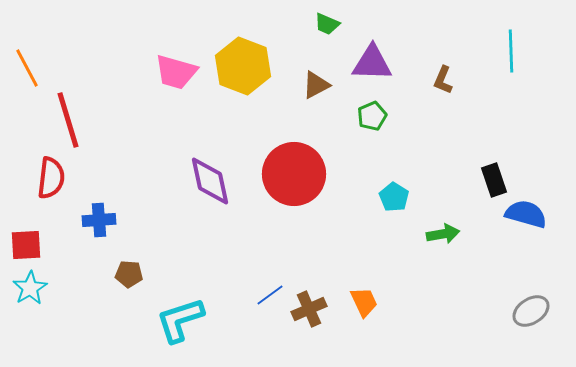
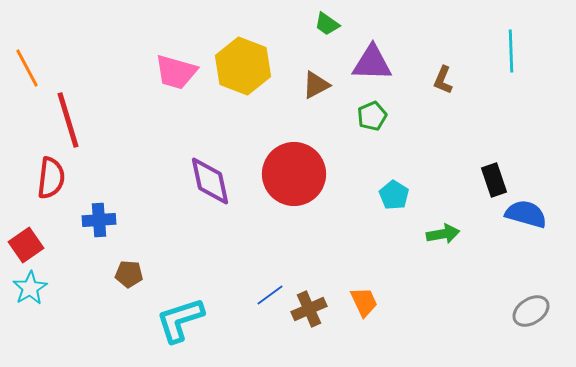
green trapezoid: rotated 12 degrees clockwise
cyan pentagon: moved 2 px up
red square: rotated 32 degrees counterclockwise
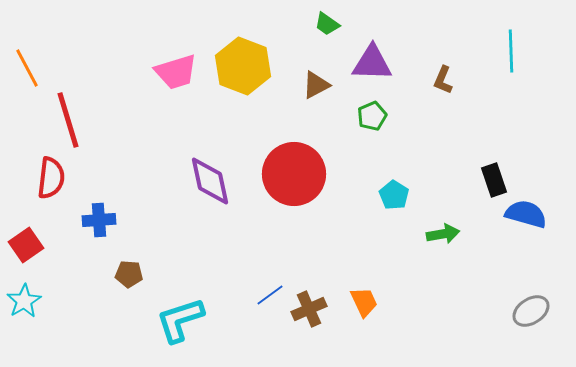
pink trapezoid: rotated 33 degrees counterclockwise
cyan star: moved 6 px left, 13 px down
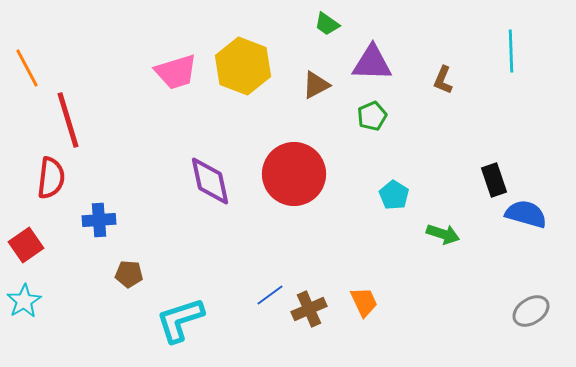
green arrow: rotated 28 degrees clockwise
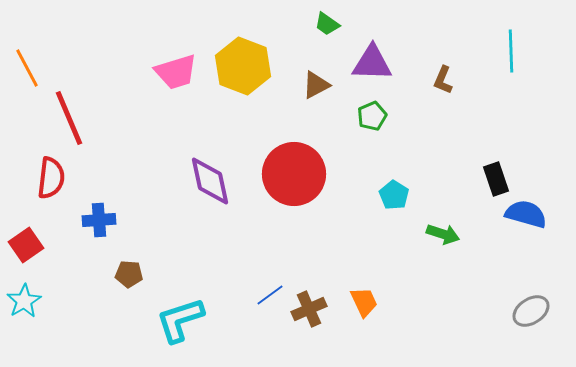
red line: moved 1 px right, 2 px up; rotated 6 degrees counterclockwise
black rectangle: moved 2 px right, 1 px up
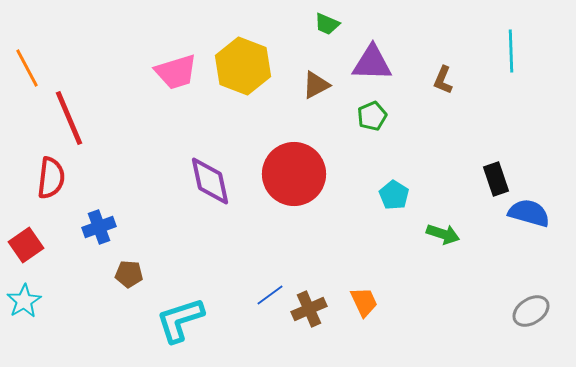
green trapezoid: rotated 12 degrees counterclockwise
blue semicircle: moved 3 px right, 1 px up
blue cross: moved 7 px down; rotated 16 degrees counterclockwise
